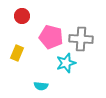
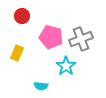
gray cross: rotated 25 degrees counterclockwise
cyan star: moved 3 px down; rotated 18 degrees counterclockwise
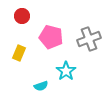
gray cross: moved 8 px right
yellow rectangle: moved 2 px right
cyan star: moved 5 px down
cyan semicircle: rotated 24 degrees counterclockwise
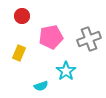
pink pentagon: rotated 25 degrees counterclockwise
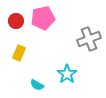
red circle: moved 6 px left, 5 px down
pink pentagon: moved 8 px left, 19 px up
cyan star: moved 1 px right, 3 px down
cyan semicircle: moved 4 px left, 1 px up; rotated 48 degrees clockwise
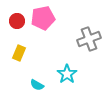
red circle: moved 1 px right
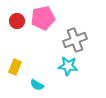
gray cross: moved 14 px left, 1 px down
yellow rectangle: moved 4 px left, 14 px down
cyan star: moved 1 px right, 8 px up; rotated 30 degrees counterclockwise
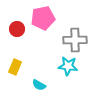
red circle: moved 8 px down
gray cross: rotated 20 degrees clockwise
cyan semicircle: moved 2 px right
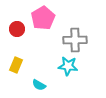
pink pentagon: rotated 20 degrees counterclockwise
yellow rectangle: moved 1 px right, 2 px up
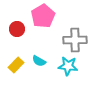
pink pentagon: moved 2 px up
yellow rectangle: rotated 21 degrees clockwise
cyan semicircle: moved 24 px up
